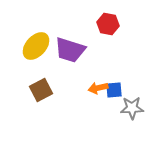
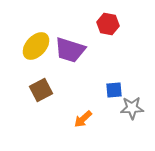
orange arrow: moved 15 px left, 31 px down; rotated 30 degrees counterclockwise
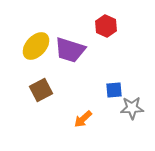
red hexagon: moved 2 px left, 2 px down; rotated 15 degrees clockwise
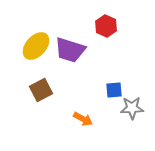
orange arrow: rotated 108 degrees counterclockwise
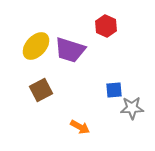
orange arrow: moved 3 px left, 8 px down
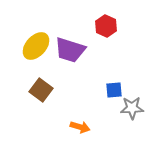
brown square: rotated 25 degrees counterclockwise
orange arrow: rotated 12 degrees counterclockwise
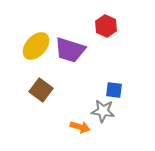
blue square: rotated 12 degrees clockwise
gray star: moved 29 px left, 3 px down; rotated 10 degrees clockwise
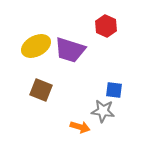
yellow ellipse: rotated 20 degrees clockwise
brown square: rotated 15 degrees counterclockwise
